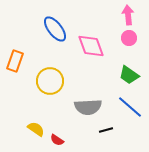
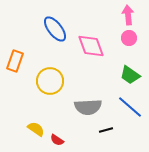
green trapezoid: moved 1 px right
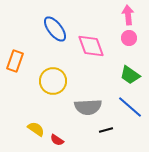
yellow circle: moved 3 px right
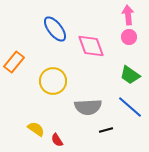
pink circle: moved 1 px up
orange rectangle: moved 1 px left, 1 px down; rotated 20 degrees clockwise
red semicircle: rotated 24 degrees clockwise
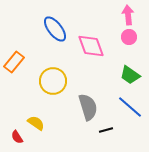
gray semicircle: rotated 104 degrees counterclockwise
yellow semicircle: moved 6 px up
red semicircle: moved 40 px left, 3 px up
